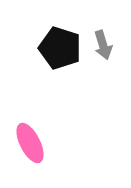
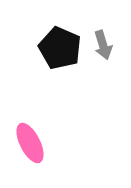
black pentagon: rotated 6 degrees clockwise
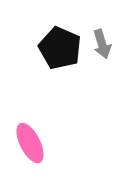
gray arrow: moved 1 px left, 1 px up
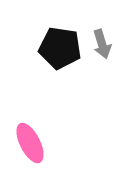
black pentagon: rotated 15 degrees counterclockwise
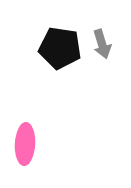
pink ellipse: moved 5 px left, 1 px down; rotated 30 degrees clockwise
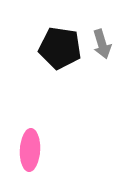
pink ellipse: moved 5 px right, 6 px down
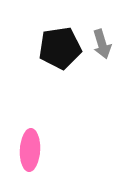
black pentagon: rotated 18 degrees counterclockwise
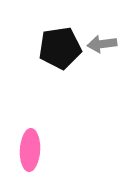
gray arrow: rotated 100 degrees clockwise
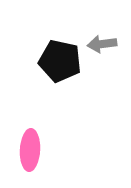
black pentagon: moved 13 px down; rotated 21 degrees clockwise
